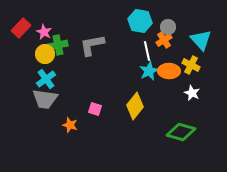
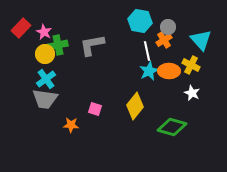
orange star: moved 1 px right; rotated 14 degrees counterclockwise
green diamond: moved 9 px left, 5 px up
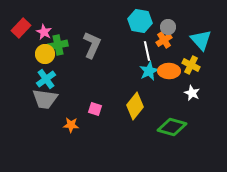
gray L-shape: rotated 124 degrees clockwise
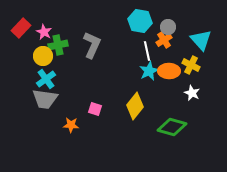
yellow circle: moved 2 px left, 2 px down
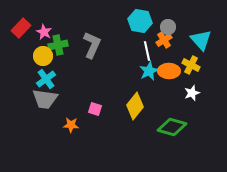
white star: rotated 28 degrees clockwise
